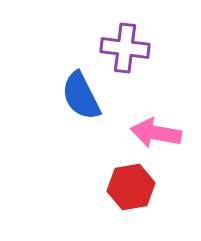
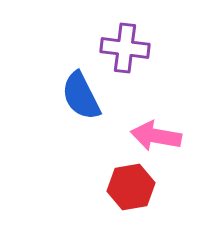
pink arrow: moved 3 px down
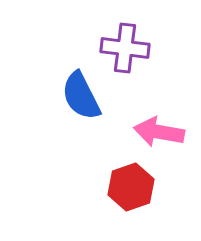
pink arrow: moved 3 px right, 4 px up
red hexagon: rotated 9 degrees counterclockwise
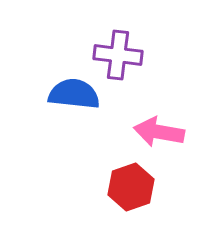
purple cross: moved 7 px left, 7 px down
blue semicircle: moved 7 px left, 2 px up; rotated 123 degrees clockwise
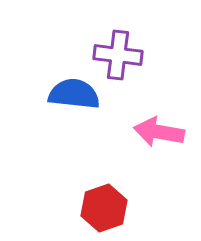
red hexagon: moved 27 px left, 21 px down
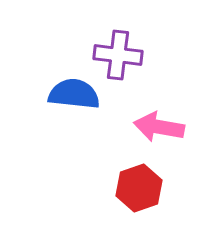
pink arrow: moved 5 px up
red hexagon: moved 35 px right, 20 px up
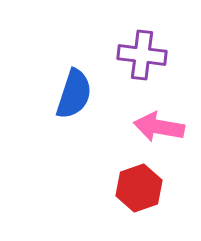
purple cross: moved 24 px right
blue semicircle: rotated 102 degrees clockwise
